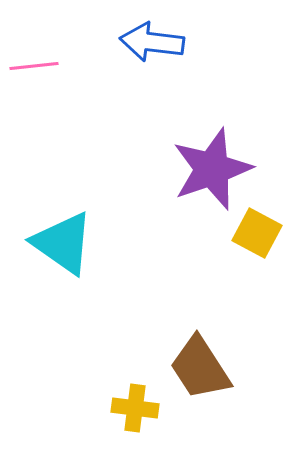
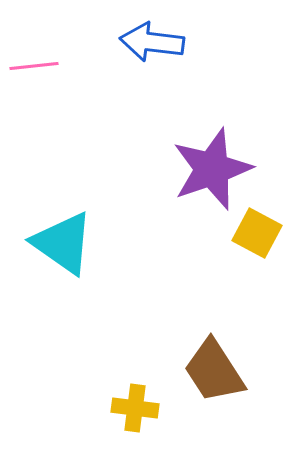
brown trapezoid: moved 14 px right, 3 px down
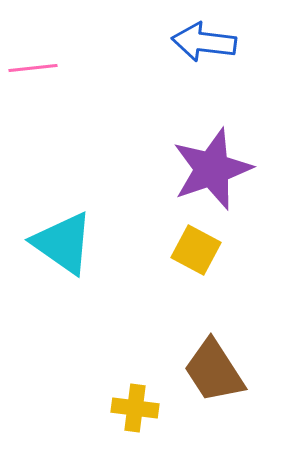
blue arrow: moved 52 px right
pink line: moved 1 px left, 2 px down
yellow square: moved 61 px left, 17 px down
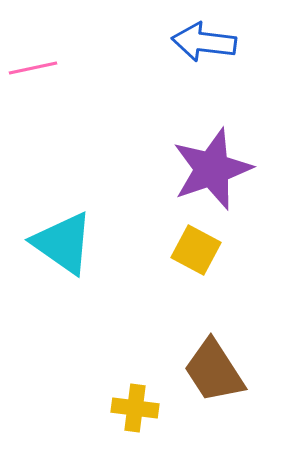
pink line: rotated 6 degrees counterclockwise
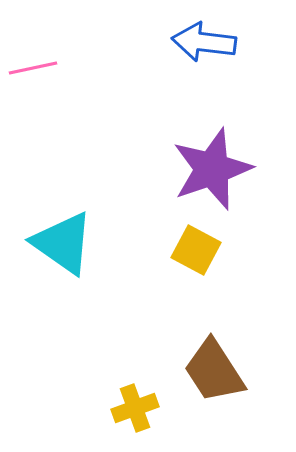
yellow cross: rotated 27 degrees counterclockwise
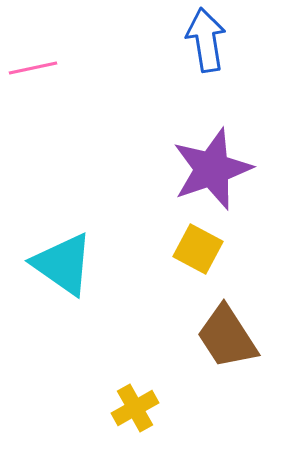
blue arrow: moved 2 px right, 2 px up; rotated 74 degrees clockwise
cyan triangle: moved 21 px down
yellow square: moved 2 px right, 1 px up
brown trapezoid: moved 13 px right, 34 px up
yellow cross: rotated 9 degrees counterclockwise
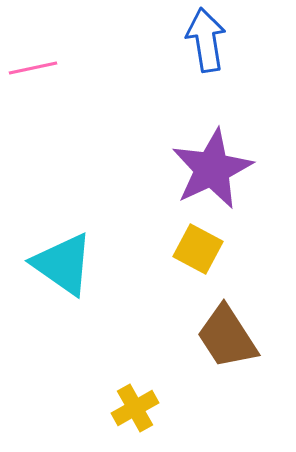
purple star: rotated 6 degrees counterclockwise
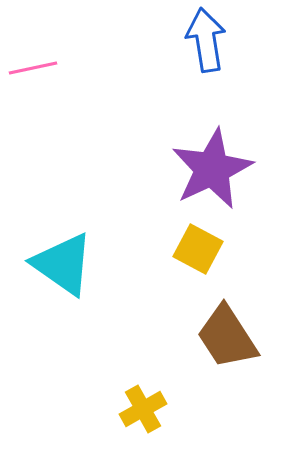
yellow cross: moved 8 px right, 1 px down
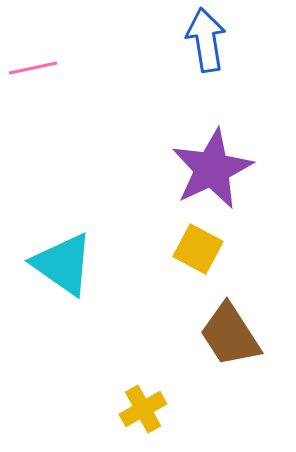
brown trapezoid: moved 3 px right, 2 px up
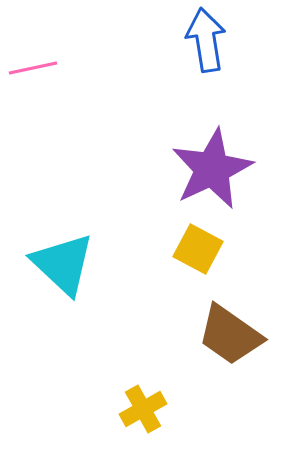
cyan triangle: rotated 8 degrees clockwise
brown trapezoid: rotated 22 degrees counterclockwise
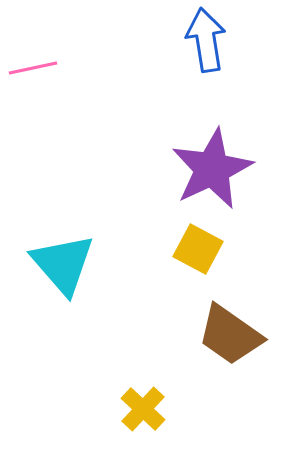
cyan triangle: rotated 6 degrees clockwise
yellow cross: rotated 18 degrees counterclockwise
